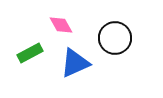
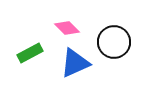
pink diamond: moved 6 px right, 3 px down; rotated 15 degrees counterclockwise
black circle: moved 1 px left, 4 px down
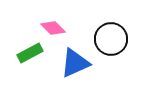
pink diamond: moved 14 px left
black circle: moved 3 px left, 3 px up
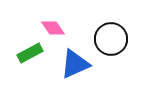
pink diamond: rotated 10 degrees clockwise
blue triangle: moved 1 px down
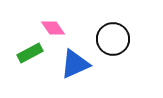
black circle: moved 2 px right
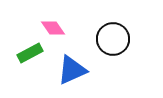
blue triangle: moved 3 px left, 6 px down
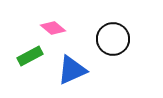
pink diamond: rotated 15 degrees counterclockwise
green rectangle: moved 3 px down
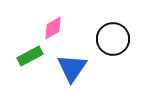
pink diamond: rotated 70 degrees counterclockwise
blue triangle: moved 2 px up; rotated 32 degrees counterclockwise
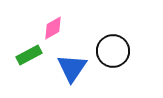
black circle: moved 12 px down
green rectangle: moved 1 px left, 1 px up
